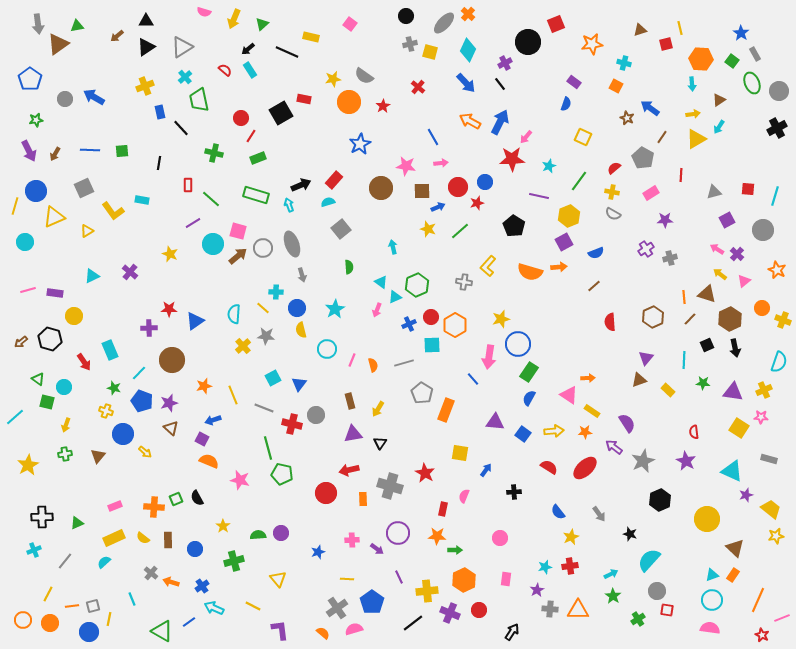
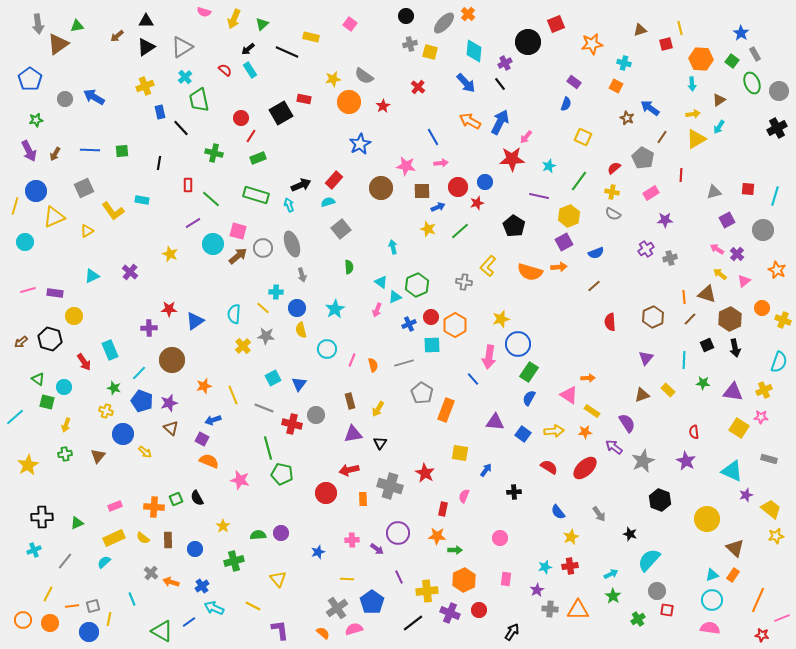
cyan diamond at (468, 50): moved 6 px right, 1 px down; rotated 20 degrees counterclockwise
brown triangle at (639, 380): moved 3 px right, 15 px down
black hexagon at (660, 500): rotated 15 degrees counterclockwise
red star at (762, 635): rotated 16 degrees counterclockwise
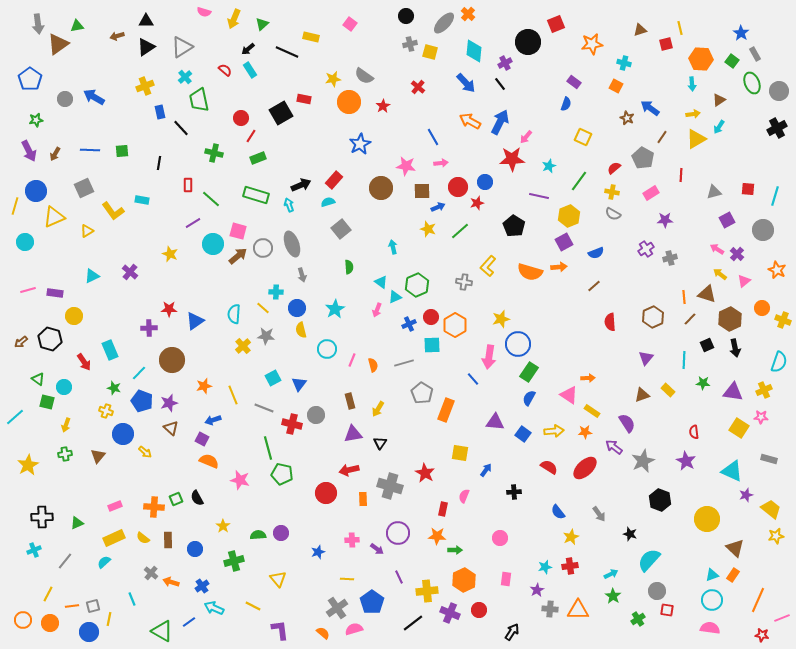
brown arrow at (117, 36): rotated 24 degrees clockwise
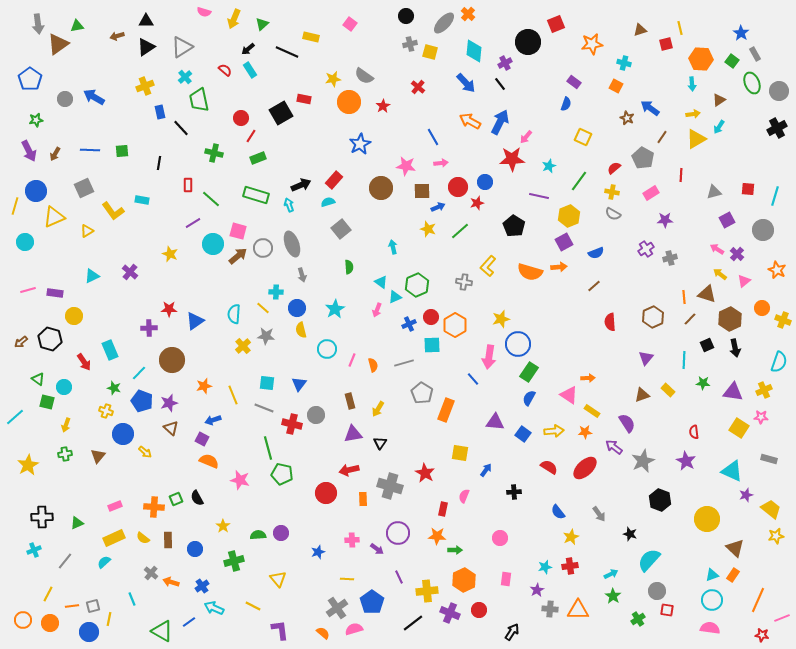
cyan square at (273, 378): moved 6 px left, 5 px down; rotated 35 degrees clockwise
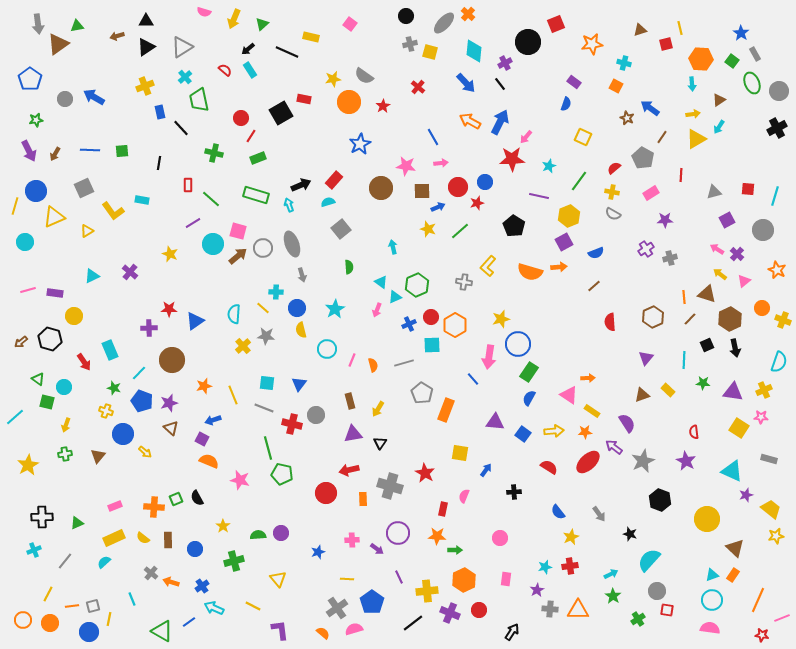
red ellipse at (585, 468): moved 3 px right, 6 px up
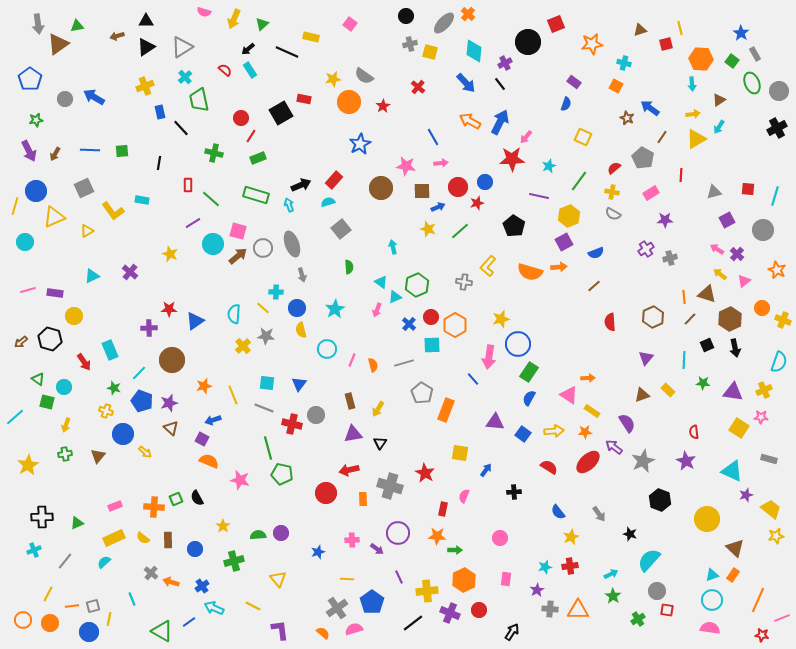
blue cross at (409, 324): rotated 24 degrees counterclockwise
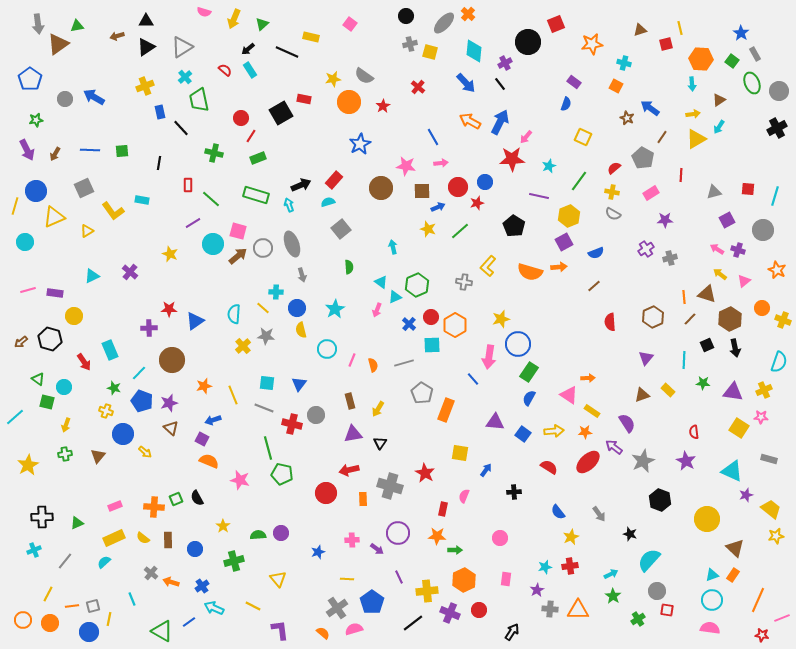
purple arrow at (29, 151): moved 2 px left, 1 px up
purple cross at (737, 254): moved 1 px right, 4 px up; rotated 24 degrees counterclockwise
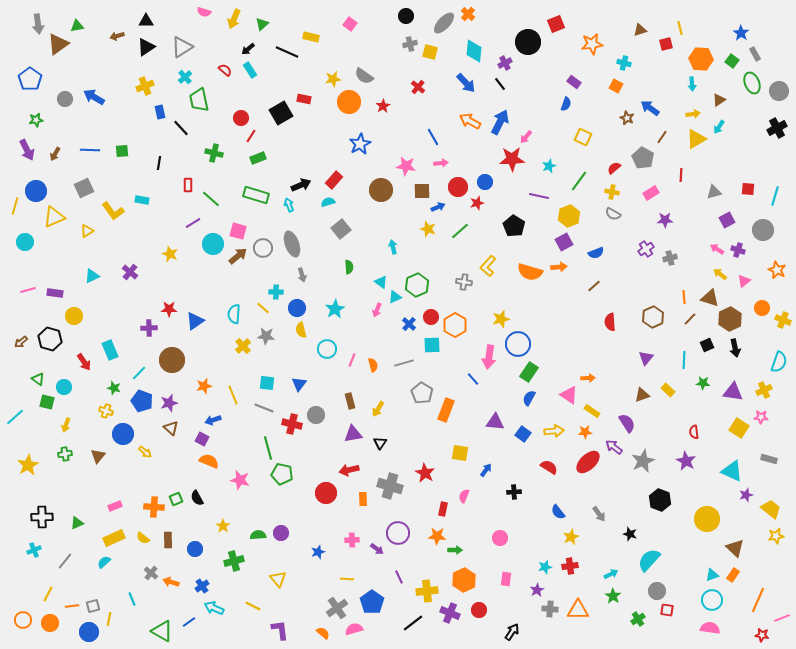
brown circle at (381, 188): moved 2 px down
brown triangle at (707, 294): moved 3 px right, 4 px down
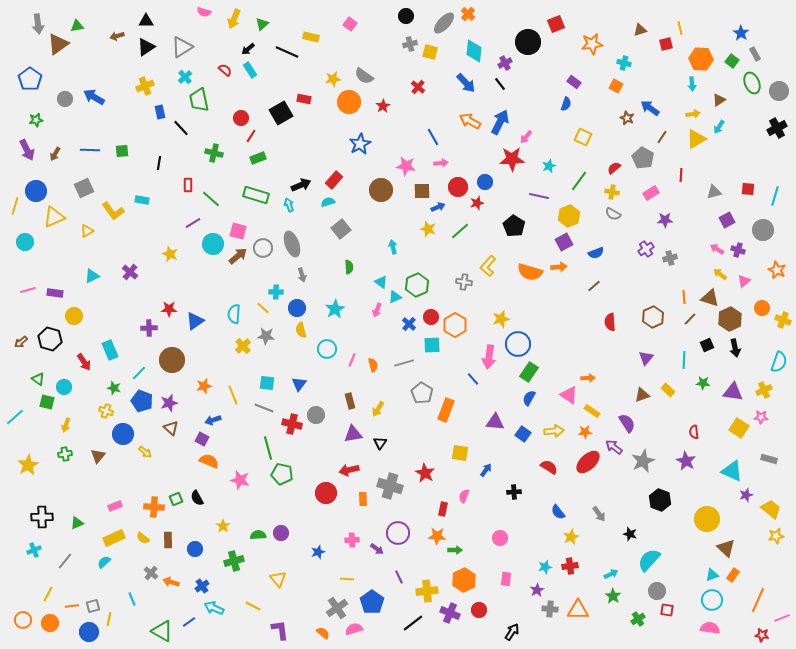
brown triangle at (735, 548): moved 9 px left
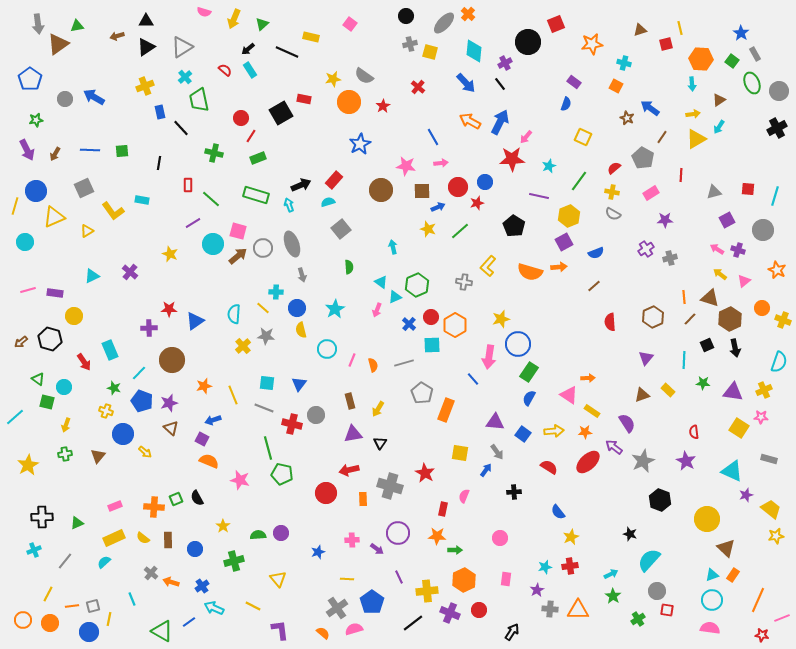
gray arrow at (599, 514): moved 102 px left, 62 px up
